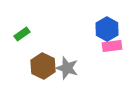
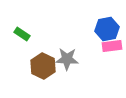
blue hexagon: rotated 20 degrees clockwise
green rectangle: rotated 70 degrees clockwise
gray star: moved 9 px up; rotated 15 degrees counterclockwise
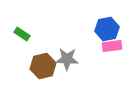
brown hexagon: rotated 20 degrees clockwise
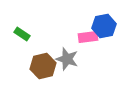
blue hexagon: moved 3 px left, 3 px up
pink rectangle: moved 24 px left, 9 px up
gray star: rotated 15 degrees clockwise
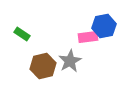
gray star: moved 3 px right, 2 px down; rotated 25 degrees clockwise
